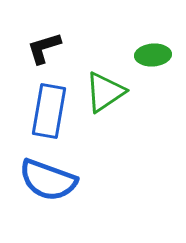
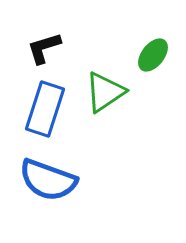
green ellipse: rotated 48 degrees counterclockwise
blue rectangle: moved 4 px left, 2 px up; rotated 8 degrees clockwise
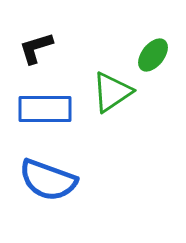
black L-shape: moved 8 px left
green triangle: moved 7 px right
blue rectangle: rotated 72 degrees clockwise
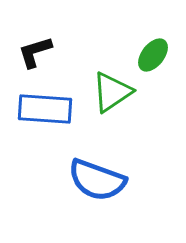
black L-shape: moved 1 px left, 4 px down
blue rectangle: rotated 4 degrees clockwise
blue semicircle: moved 49 px right
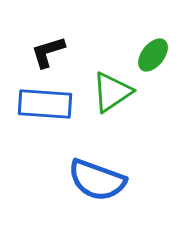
black L-shape: moved 13 px right
blue rectangle: moved 5 px up
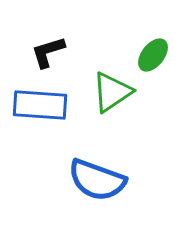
blue rectangle: moved 5 px left, 1 px down
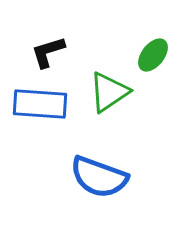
green triangle: moved 3 px left
blue rectangle: moved 1 px up
blue semicircle: moved 2 px right, 3 px up
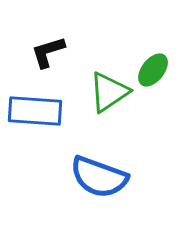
green ellipse: moved 15 px down
blue rectangle: moved 5 px left, 7 px down
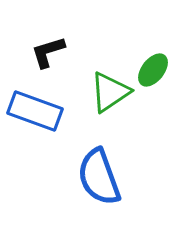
green triangle: moved 1 px right
blue rectangle: rotated 16 degrees clockwise
blue semicircle: rotated 50 degrees clockwise
